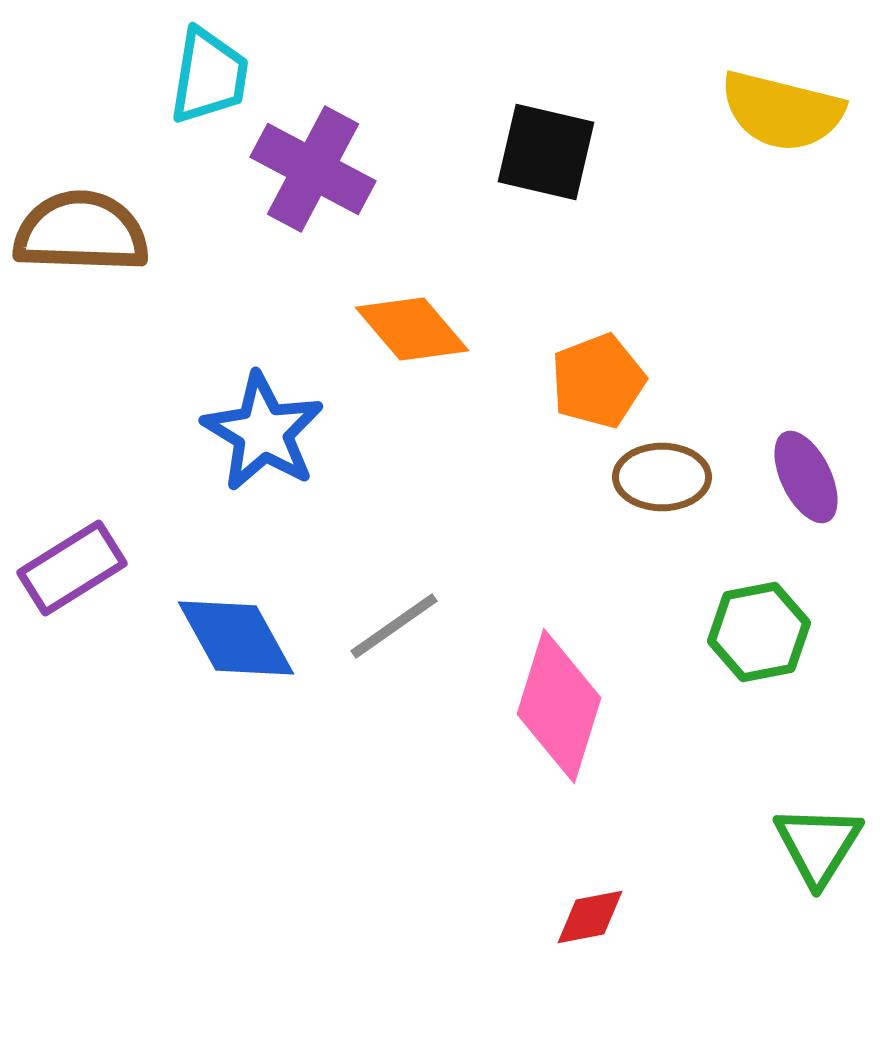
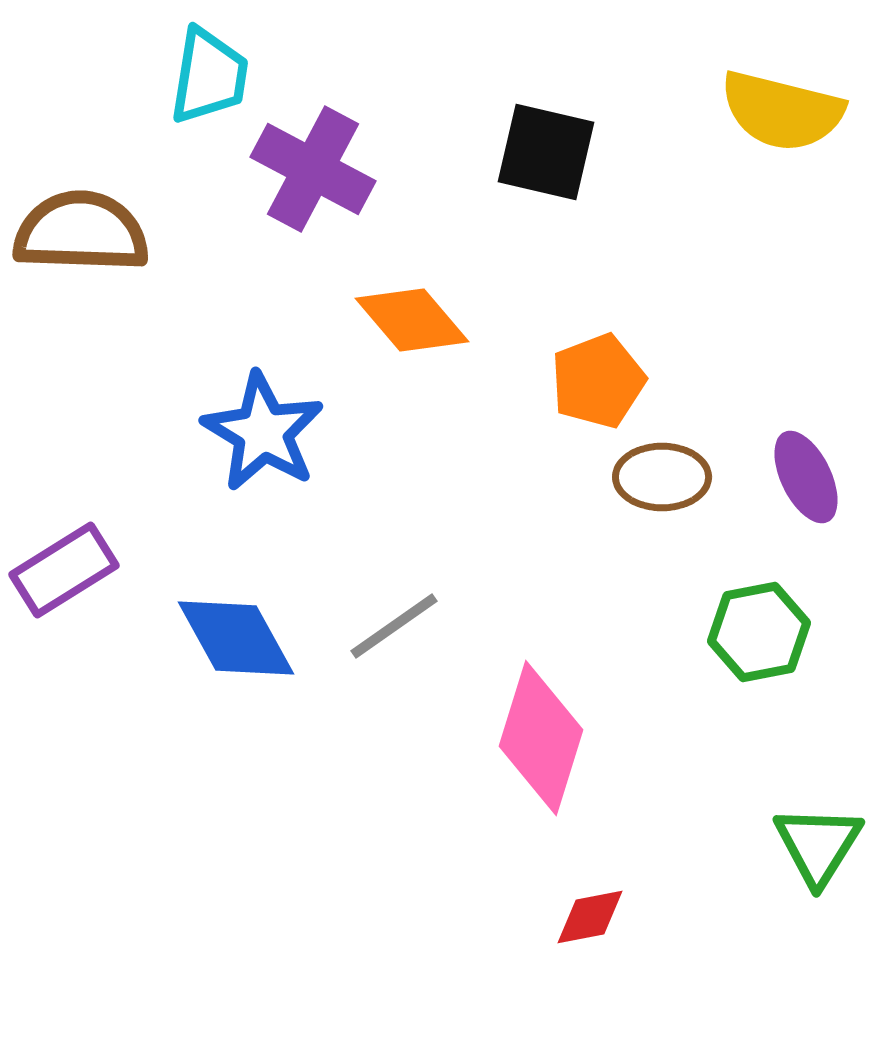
orange diamond: moved 9 px up
purple rectangle: moved 8 px left, 2 px down
pink diamond: moved 18 px left, 32 px down
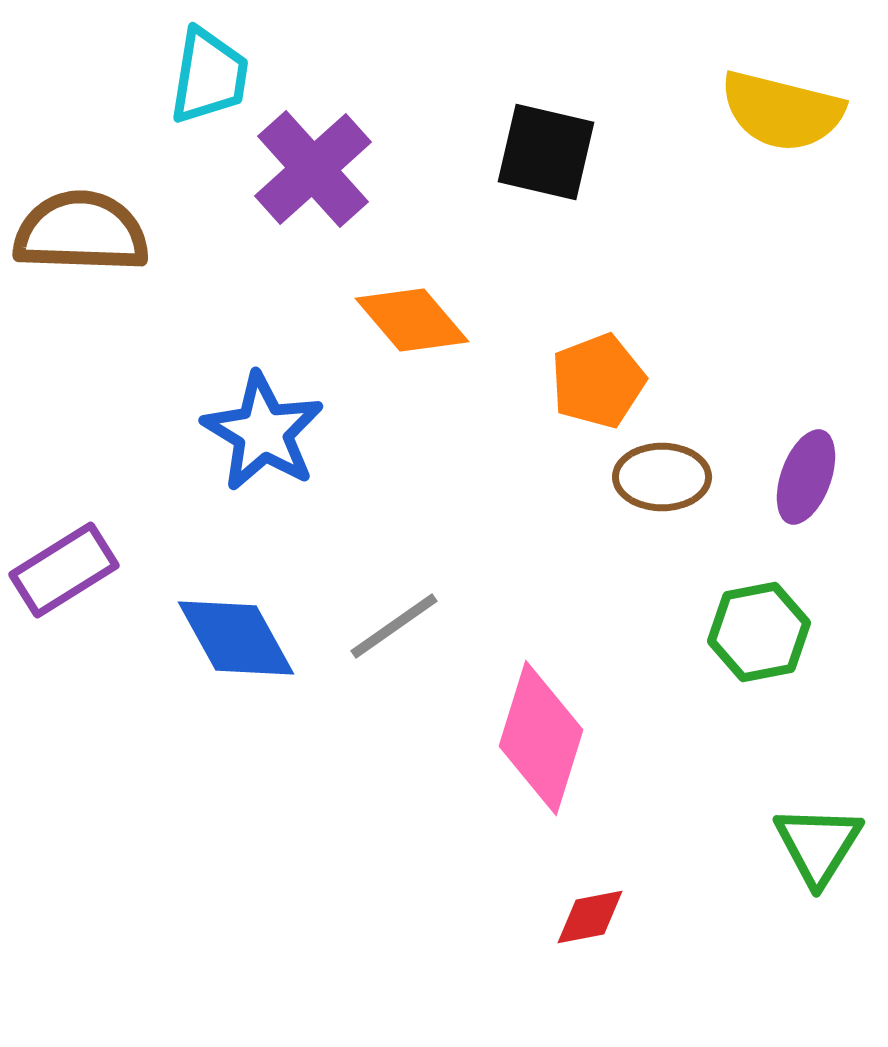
purple cross: rotated 20 degrees clockwise
purple ellipse: rotated 46 degrees clockwise
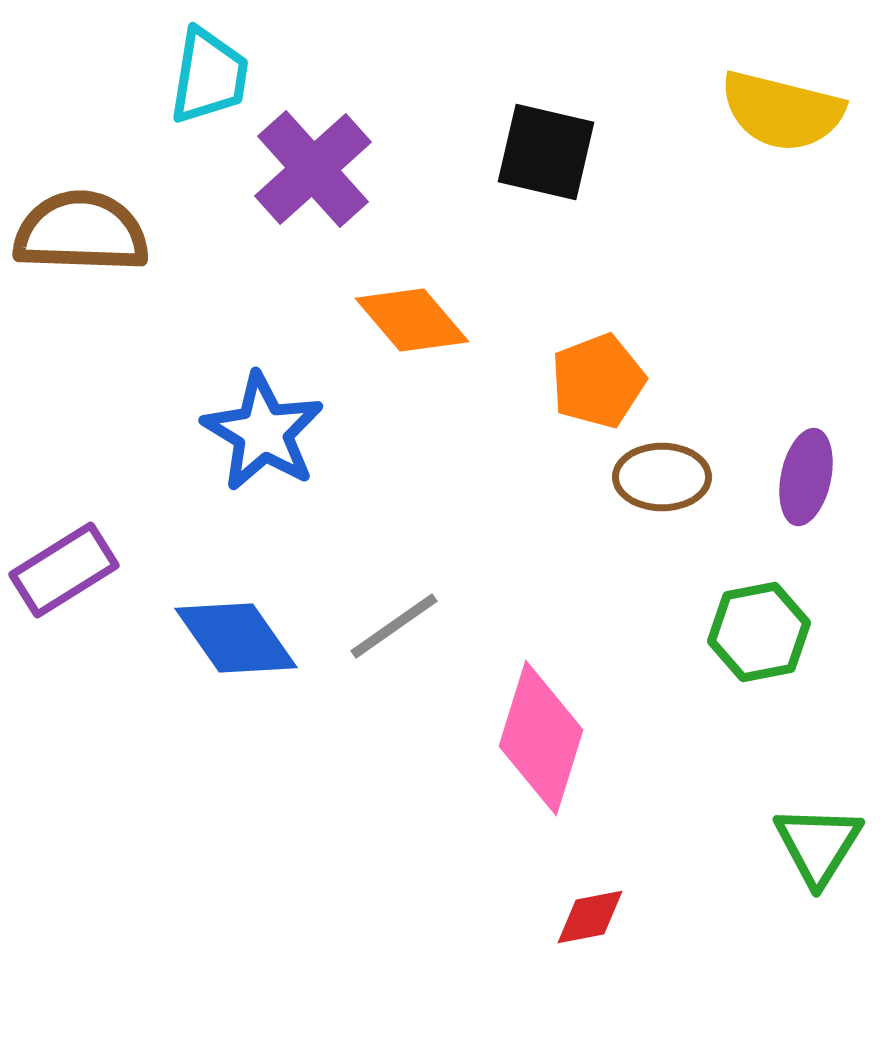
purple ellipse: rotated 8 degrees counterclockwise
blue diamond: rotated 6 degrees counterclockwise
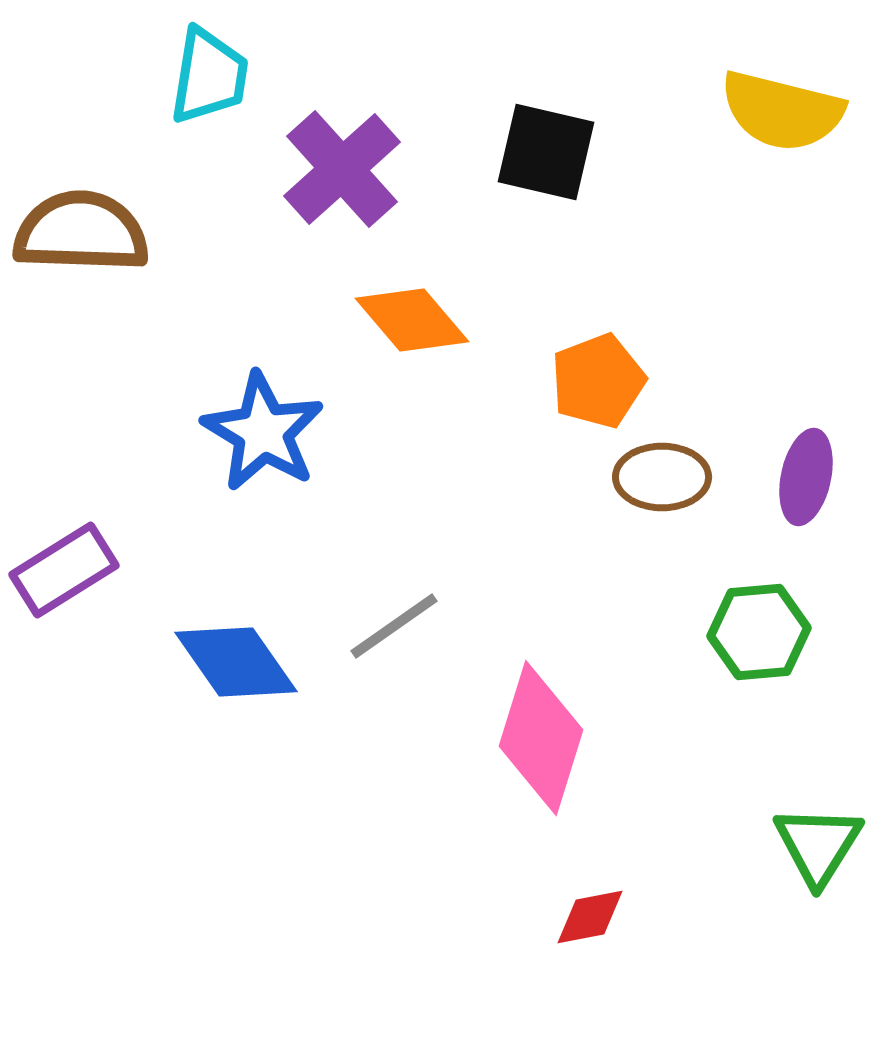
purple cross: moved 29 px right
green hexagon: rotated 6 degrees clockwise
blue diamond: moved 24 px down
